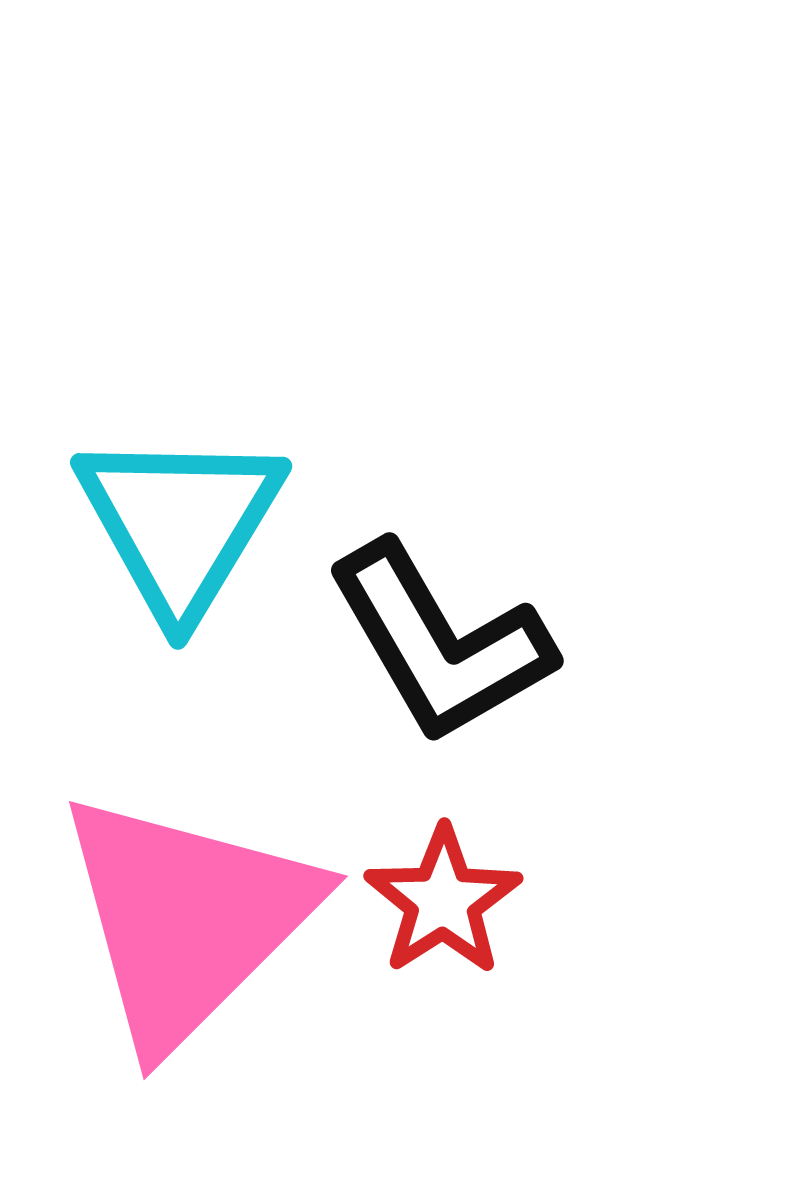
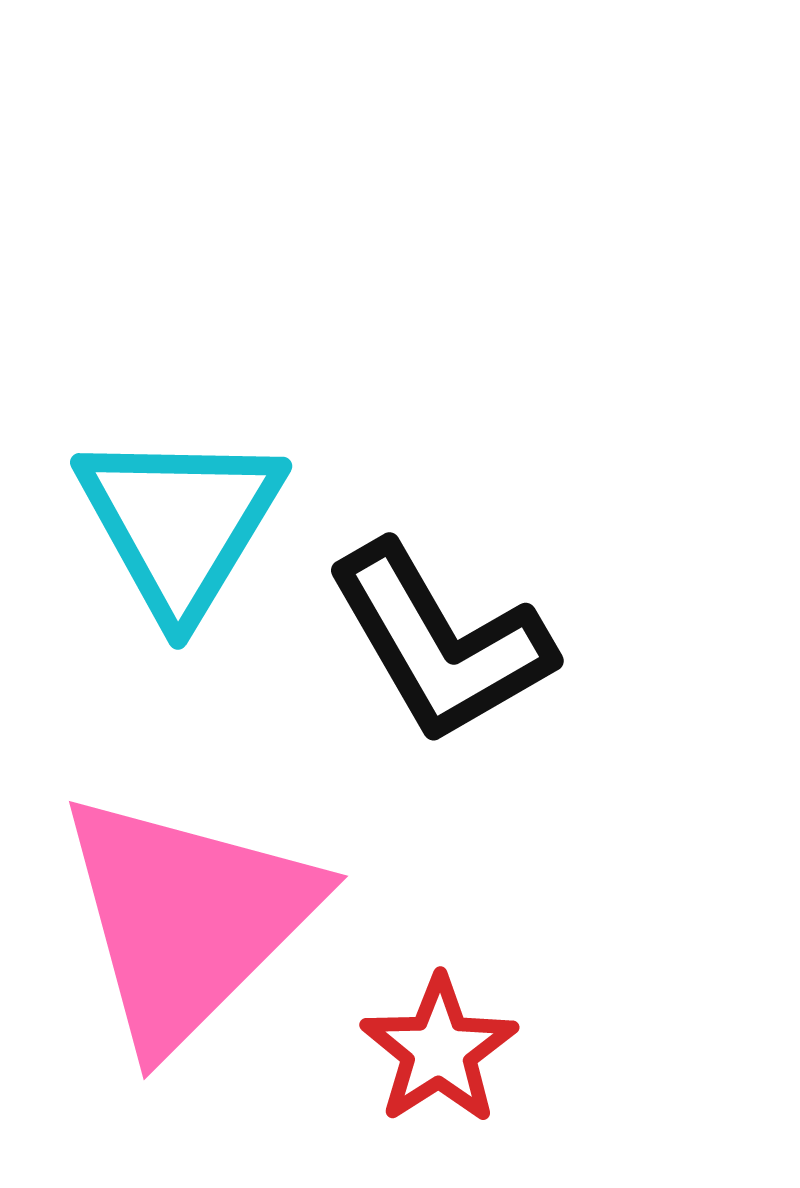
red star: moved 4 px left, 149 px down
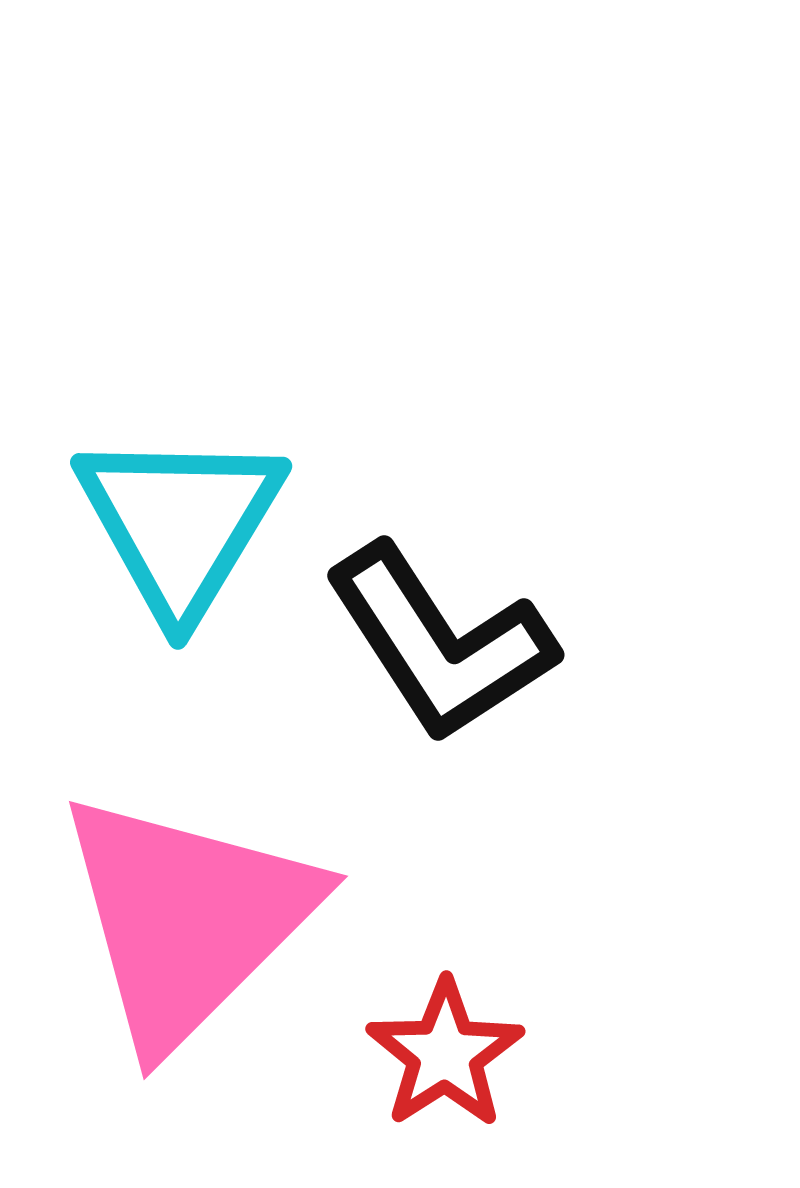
black L-shape: rotated 3 degrees counterclockwise
red star: moved 6 px right, 4 px down
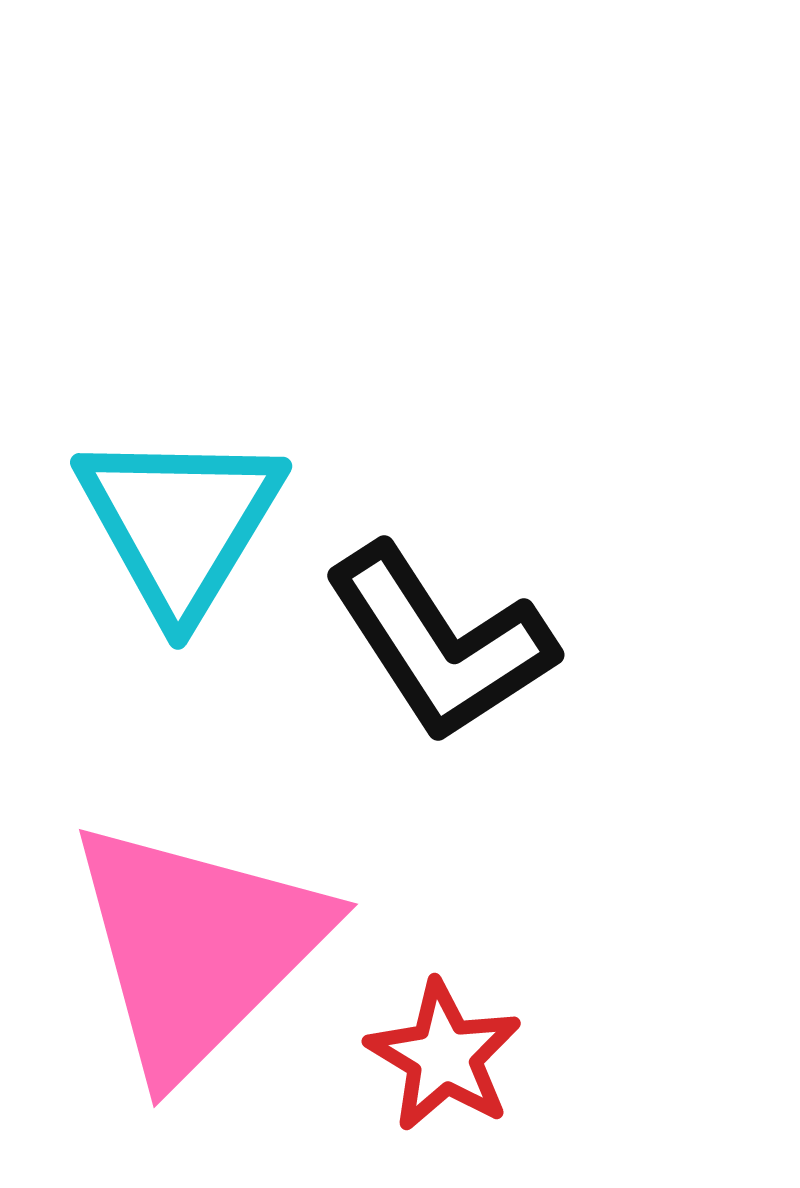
pink triangle: moved 10 px right, 28 px down
red star: moved 1 px left, 2 px down; rotated 8 degrees counterclockwise
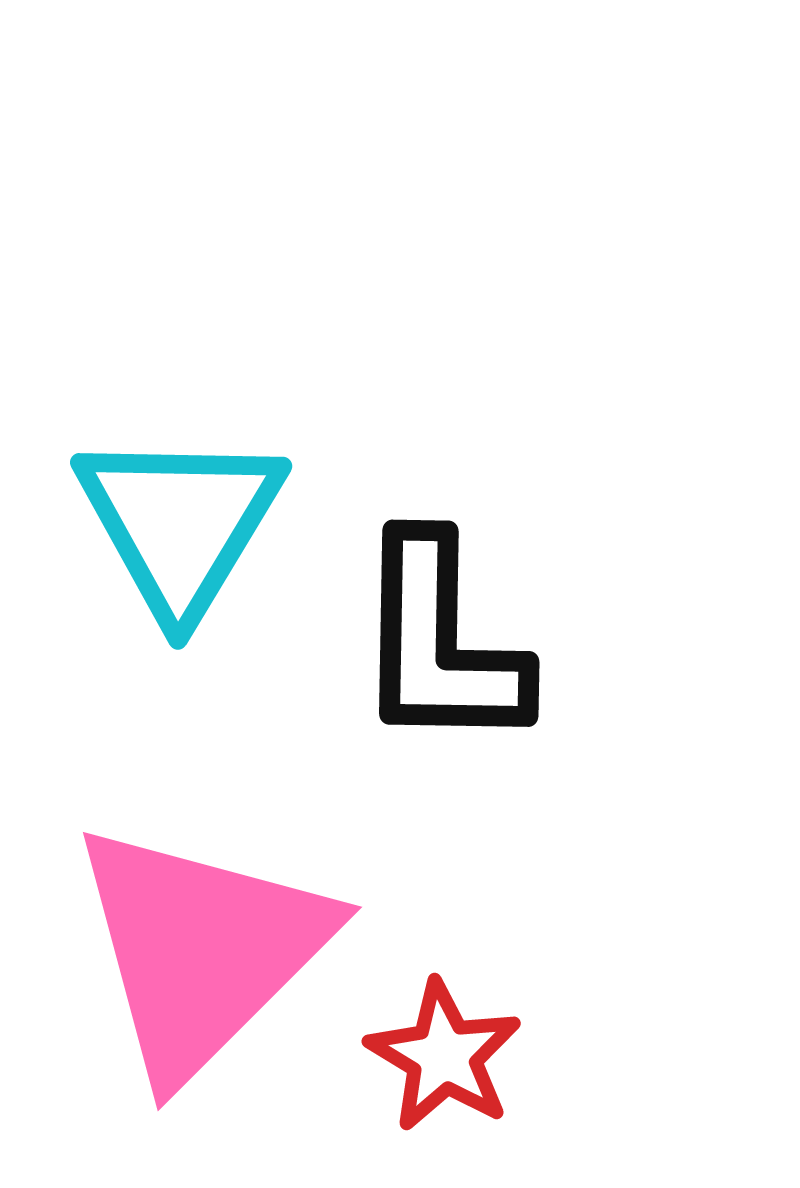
black L-shape: rotated 34 degrees clockwise
pink triangle: moved 4 px right, 3 px down
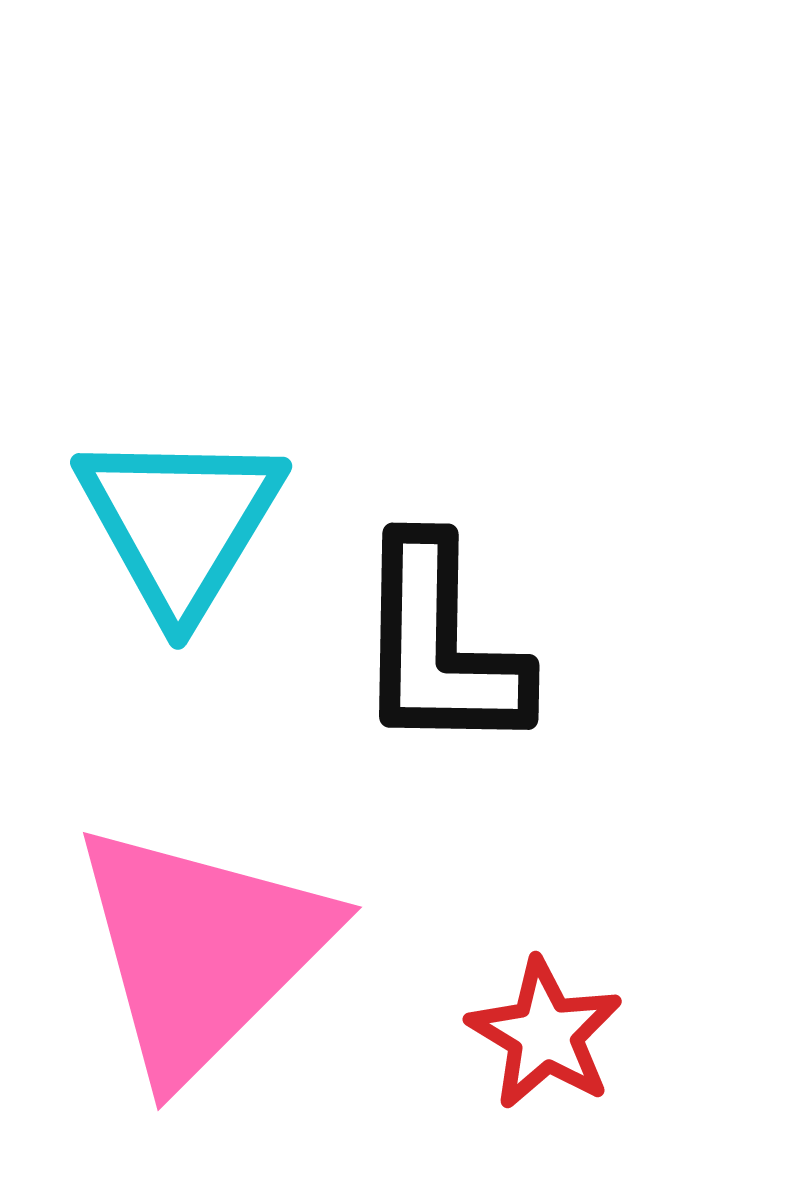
black L-shape: moved 3 px down
red star: moved 101 px right, 22 px up
